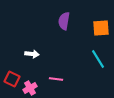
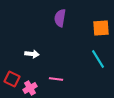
purple semicircle: moved 4 px left, 3 px up
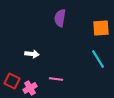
red square: moved 2 px down
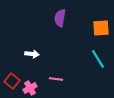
red square: rotated 14 degrees clockwise
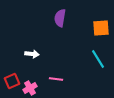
red square: rotated 28 degrees clockwise
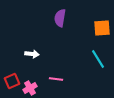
orange square: moved 1 px right
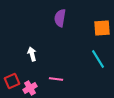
white arrow: rotated 112 degrees counterclockwise
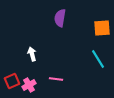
pink cross: moved 1 px left, 3 px up
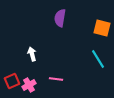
orange square: rotated 18 degrees clockwise
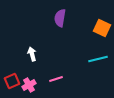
orange square: rotated 12 degrees clockwise
cyan line: rotated 72 degrees counterclockwise
pink line: rotated 24 degrees counterclockwise
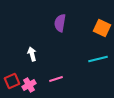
purple semicircle: moved 5 px down
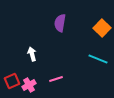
orange square: rotated 18 degrees clockwise
cyan line: rotated 36 degrees clockwise
